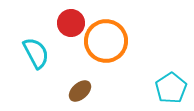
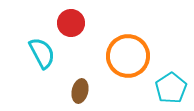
orange circle: moved 22 px right, 15 px down
cyan semicircle: moved 6 px right
brown ellipse: rotated 35 degrees counterclockwise
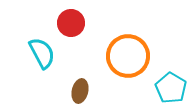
cyan pentagon: rotated 8 degrees counterclockwise
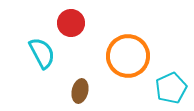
cyan pentagon: rotated 16 degrees clockwise
